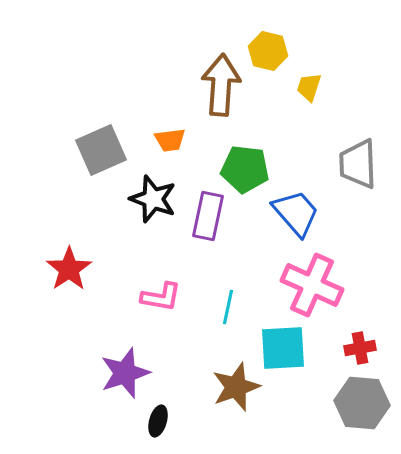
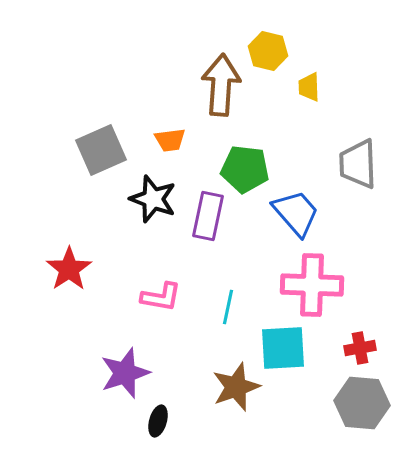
yellow trapezoid: rotated 20 degrees counterclockwise
pink cross: rotated 22 degrees counterclockwise
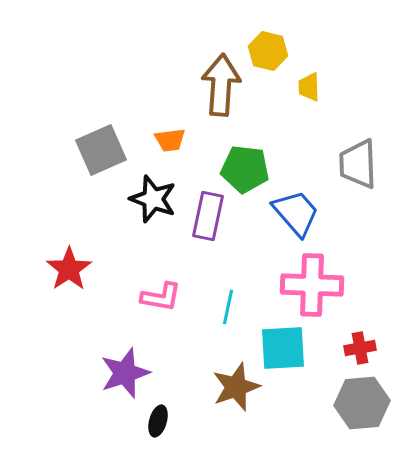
gray hexagon: rotated 10 degrees counterclockwise
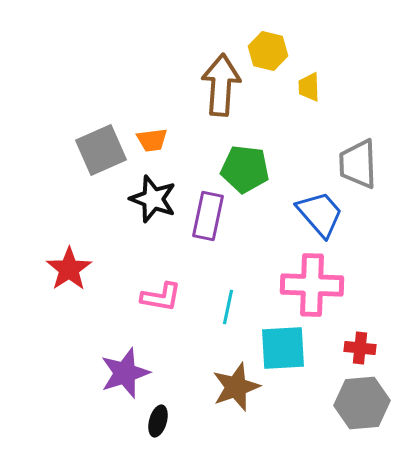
orange trapezoid: moved 18 px left
blue trapezoid: moved 24 px right, 1 px down
red cross: rotated 16 degrees clockwise
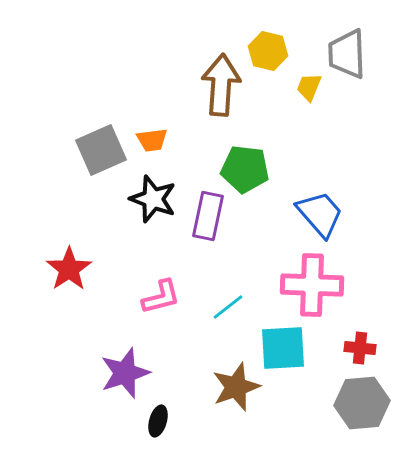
yellow trapezoid: rotated 24 degrees clockwise
gray trapezoid: moved 11 px left, 110 px up
pink L-shape: rotated 24 degrees counterclockwise
cyan line: rotated 40 degrees clockwise
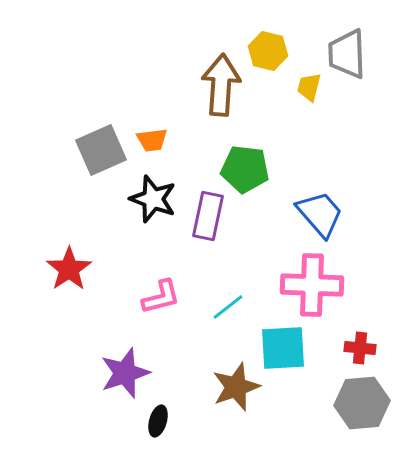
yellow trapezoid: rotated 8 degrees counterclockwise
